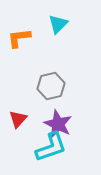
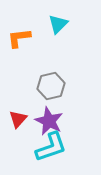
purple star: moved 9 px left, 3 px up
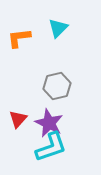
cyan triangle: moved 4 px down
gray hexagon: moved 6 px right
purple star: moved 2 px down
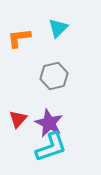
gray hexagon: moved 3 px left, 10 px up
